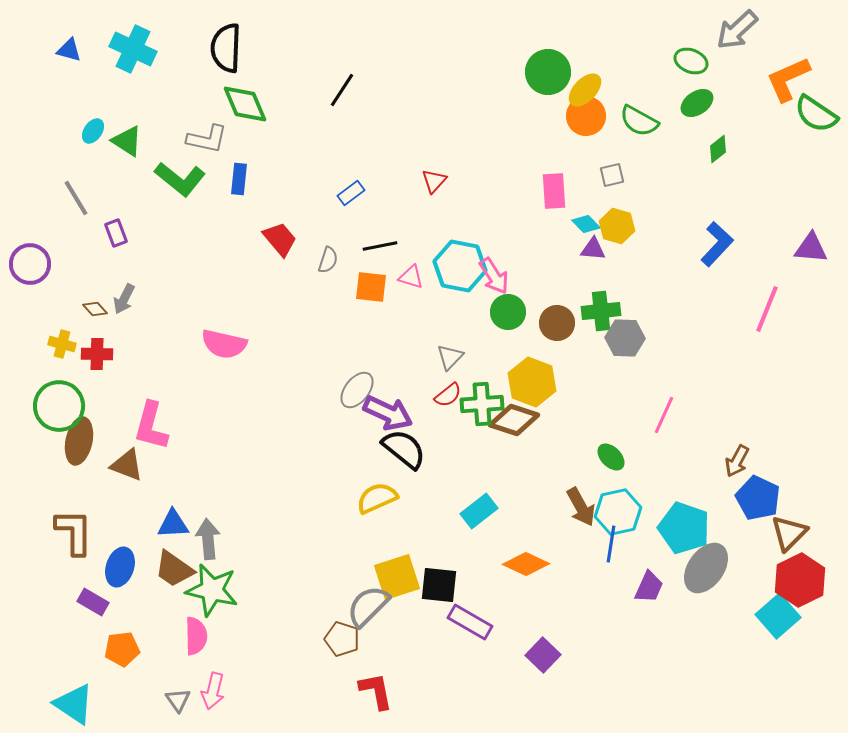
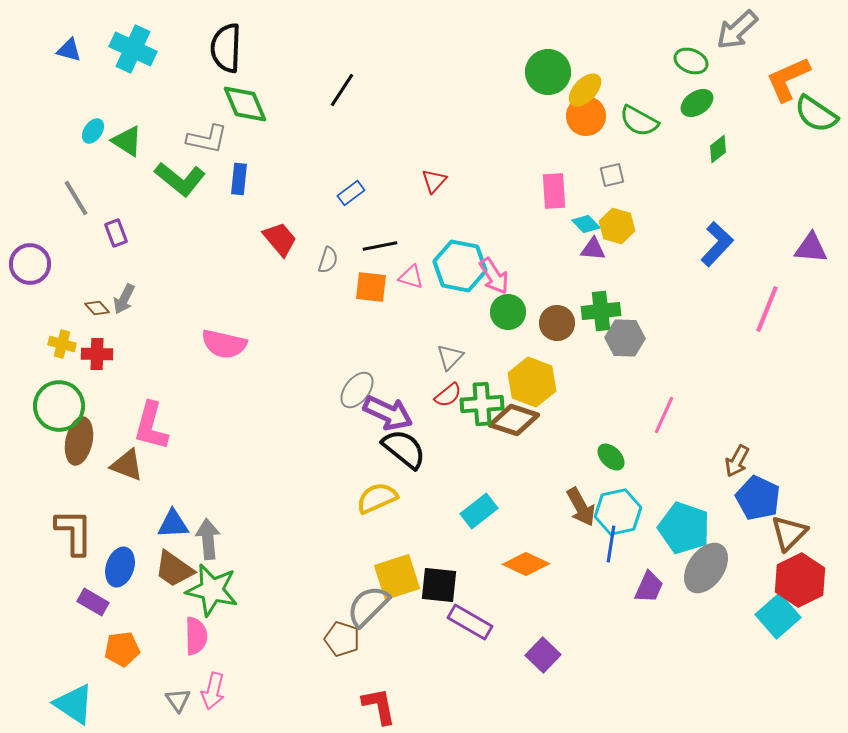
brown diamond at (95, 309): moved 2 px right, 1 px up
red L-shape at (376, 691): moved 3 px right, 15 px down
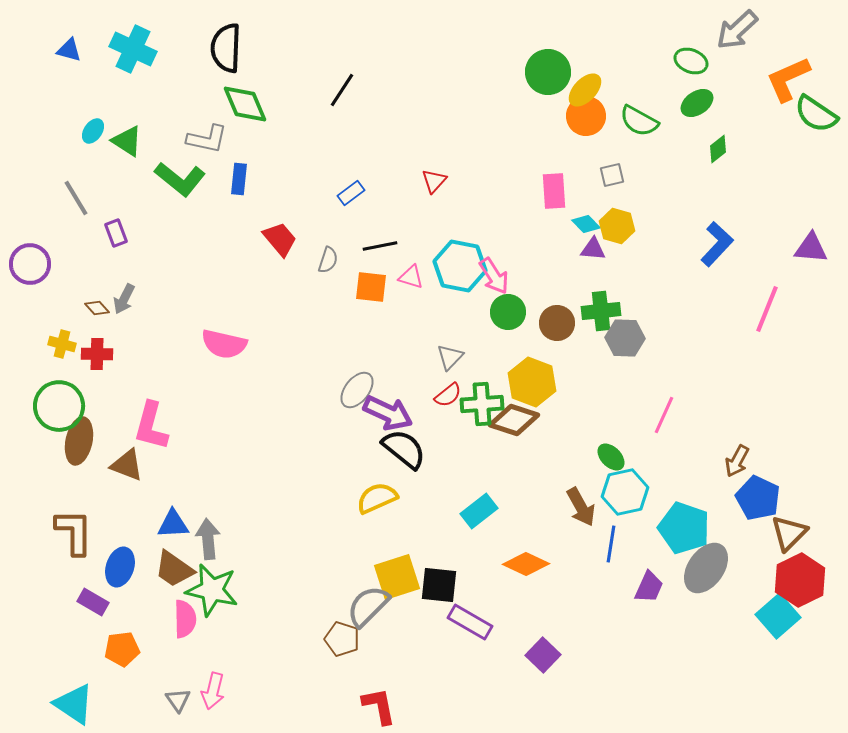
cyan hexagon at (618, 512): moved 7 px right, 20 px up
pink semicircle at (196, 636): moved 11 px left, 17 px up
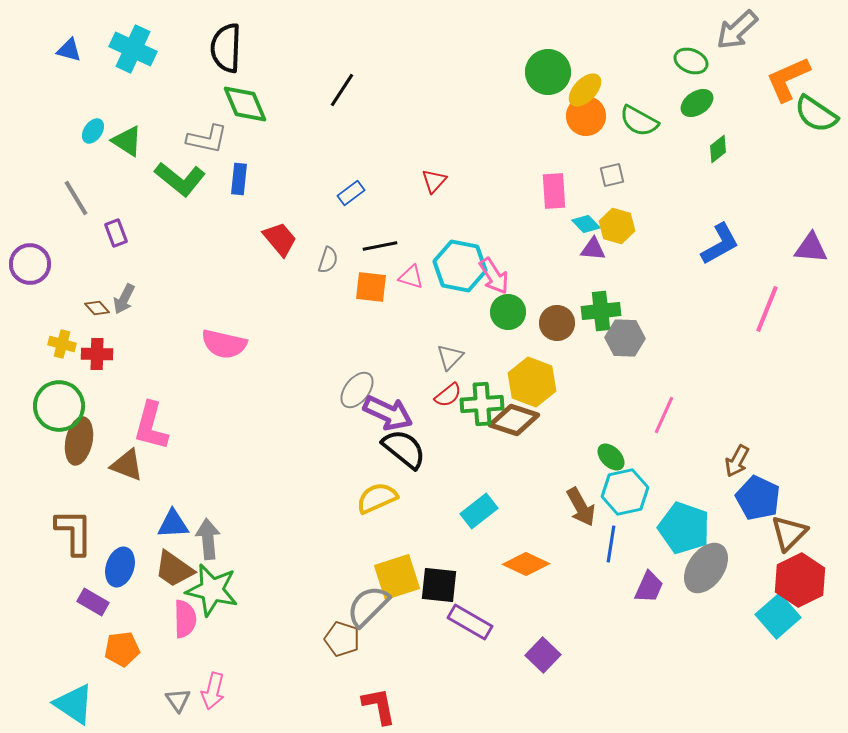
blue L-shape at (717, 244): moved 3 px right; rotated 18 degrees clockwise
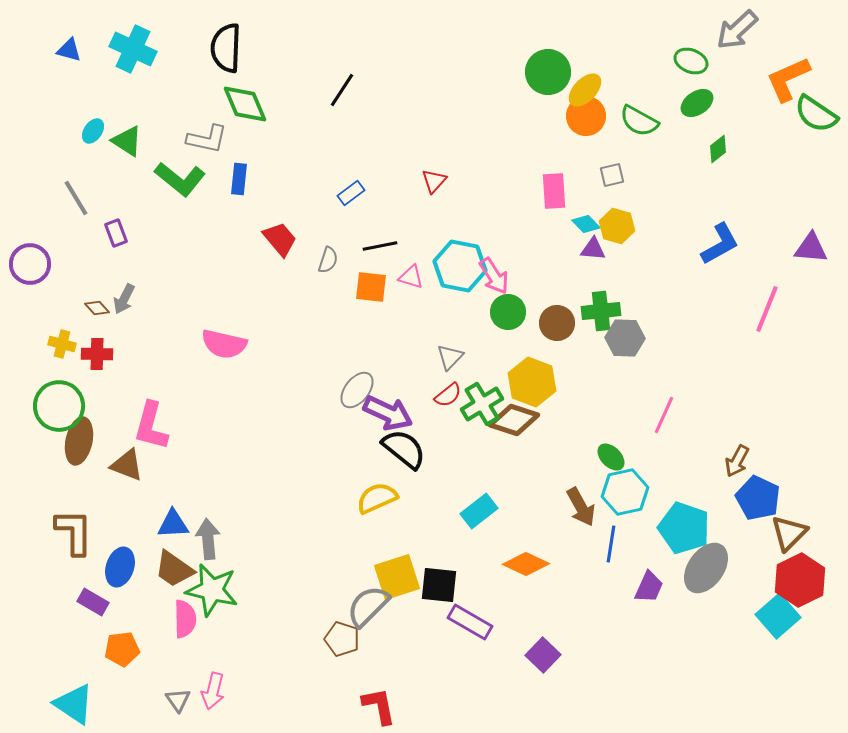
green cross at (482, 404): rotated 27 degrees counterclockwise
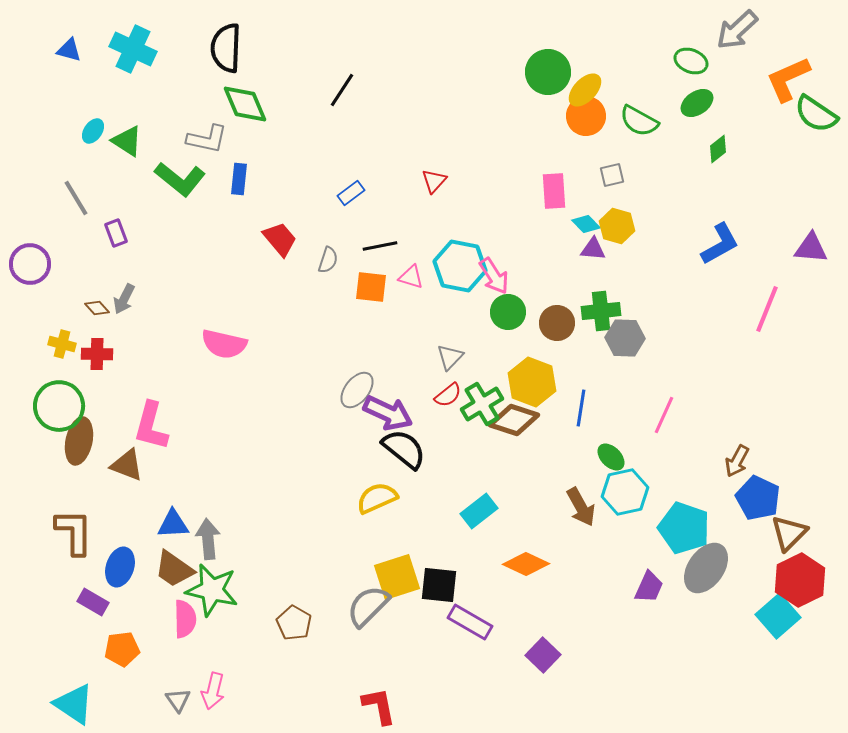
blue line at (611, 544): moved 30 px left, 136 px up
brown pentagon at (342, 639): moved 48 px left, 16 px up; rotated 12 degrees clockwise
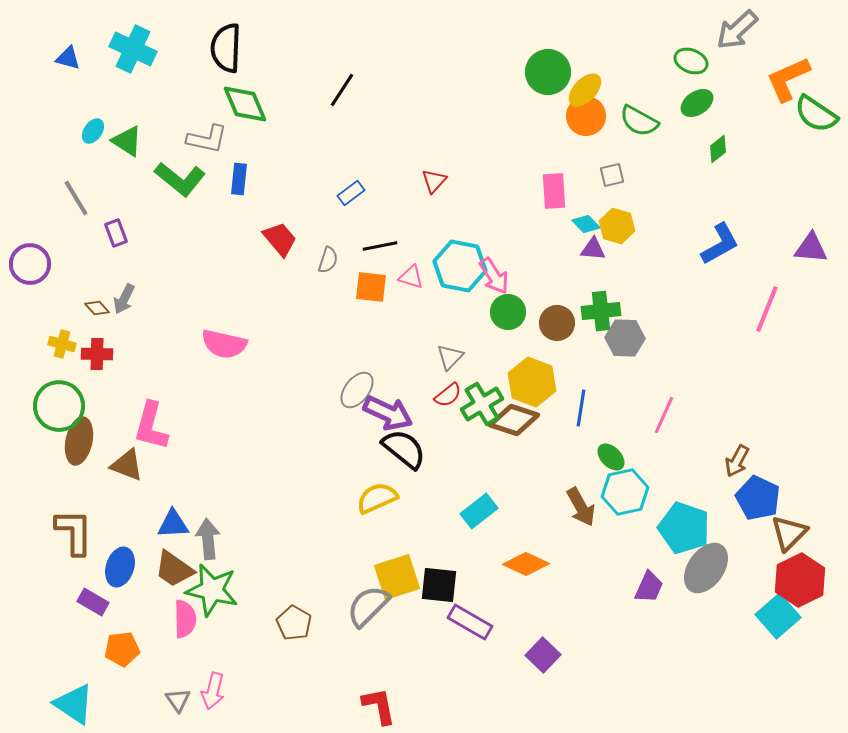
blue triangle at (69, 50): moved 1 px left, 8 px down
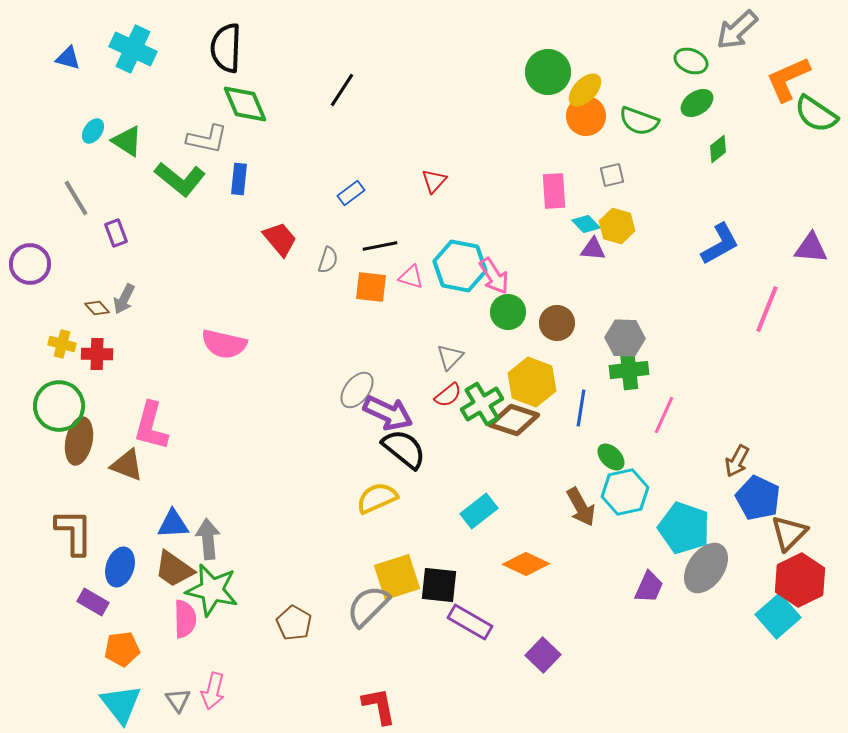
green semicircle at (639, 121): rotated 9 degrees counterclockwise
green cross at (601, 311): moved 28 px right, 59 px down
cyan triangle at (74, 704): moved 47 px right; rotated 18 degrees clockwise
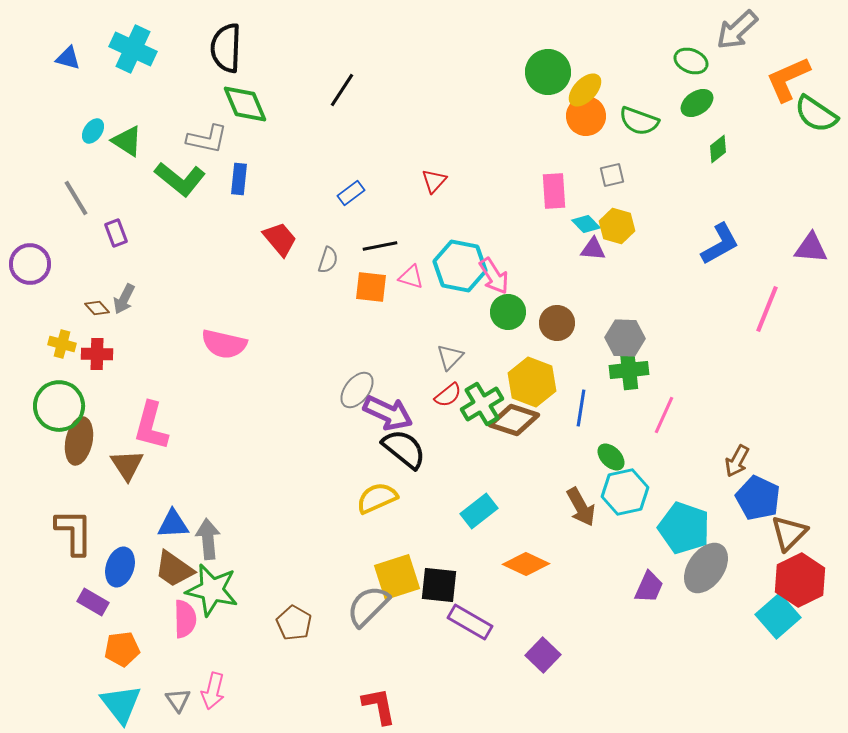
brown triangle at (127, 465): rotated 36 degrees clockwise
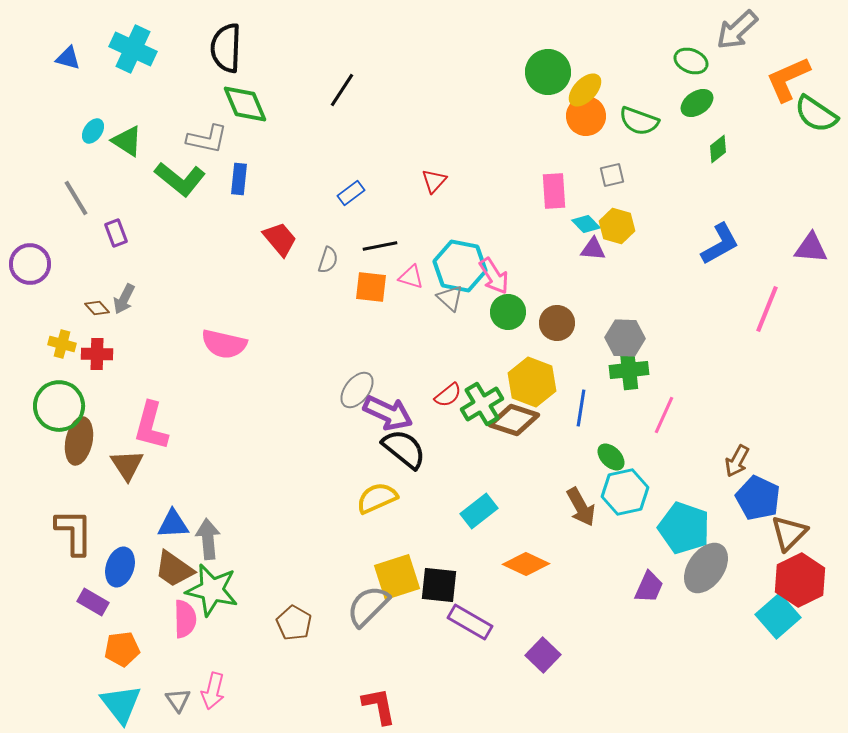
gray triangle at (450, 357): moved 59 px up; rotated 32 degrees counterclockwise
